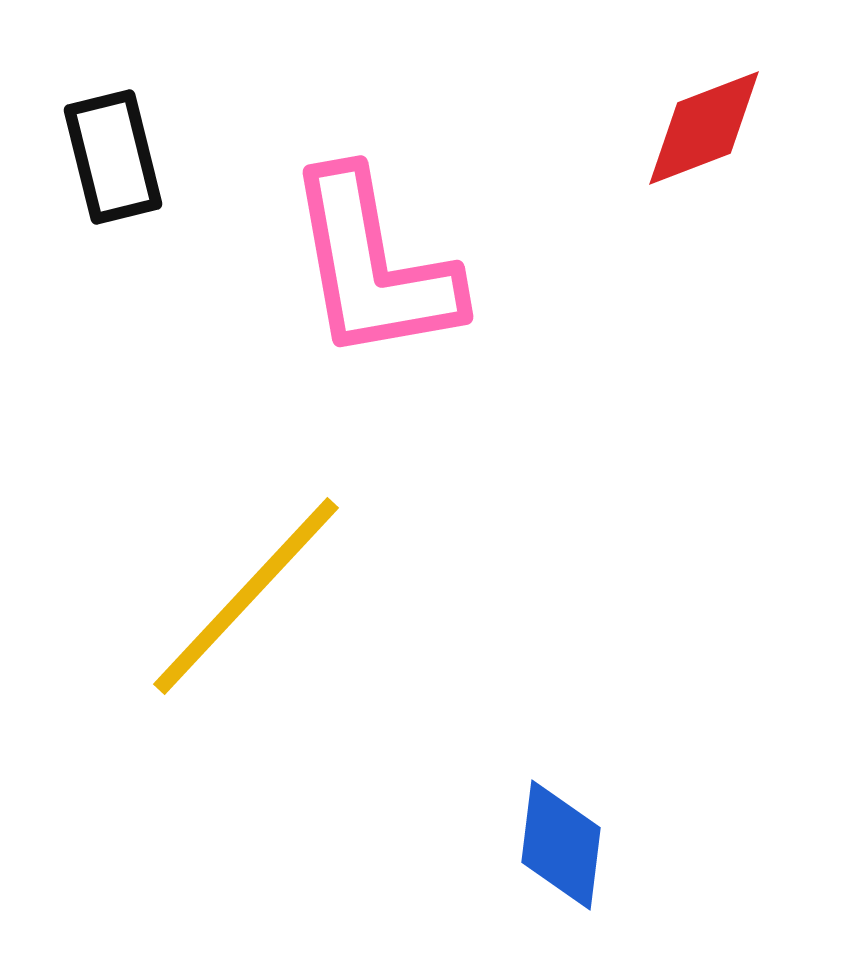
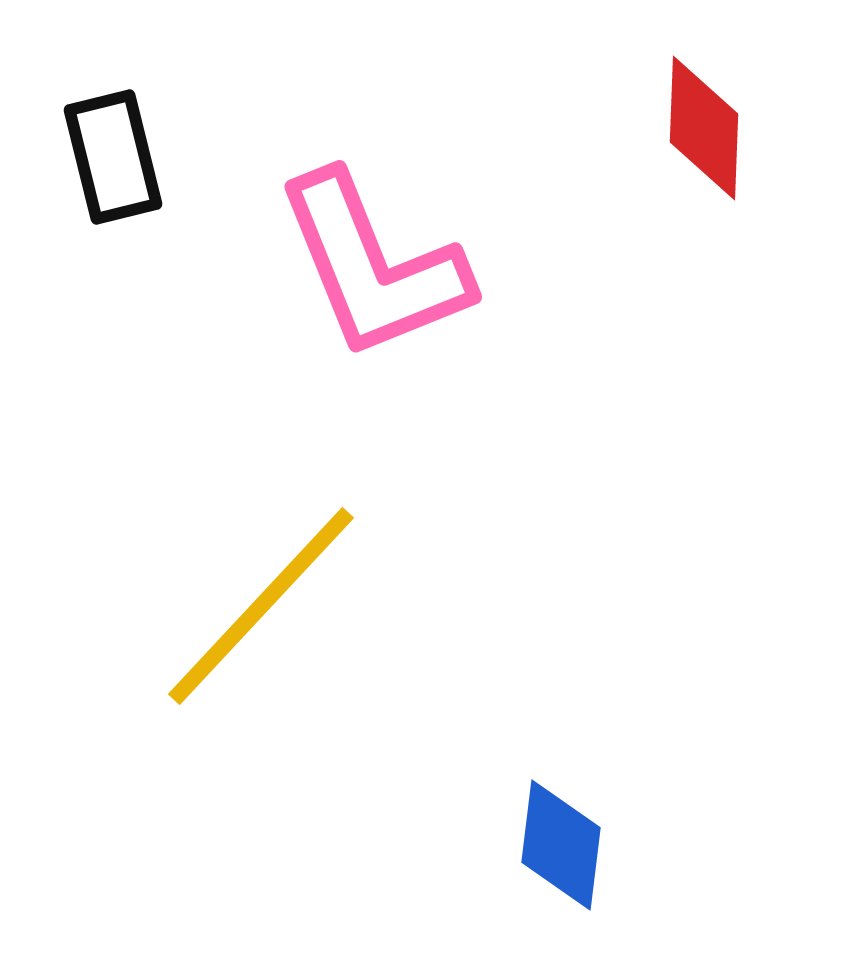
red diamond: rotated 67 degrees counterclockwise
pink L-shape: rotated 12 degrees counterclockwise
yellow line: moved 15 px right, 10 px down
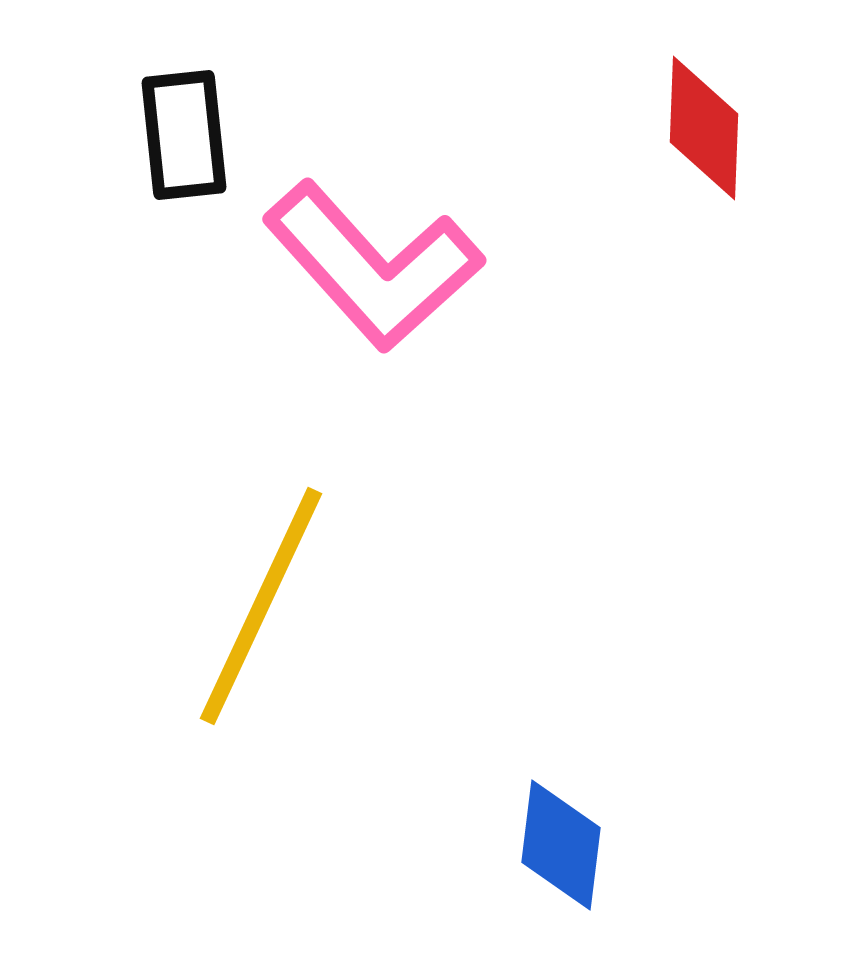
black rectangle: moved 71 px right, 22 px up; rotated 8 degrees clockwise
pink L-shape: rotated 20 degrees counterclockwise
yellow line: rotated 18 degrees counterclockwise
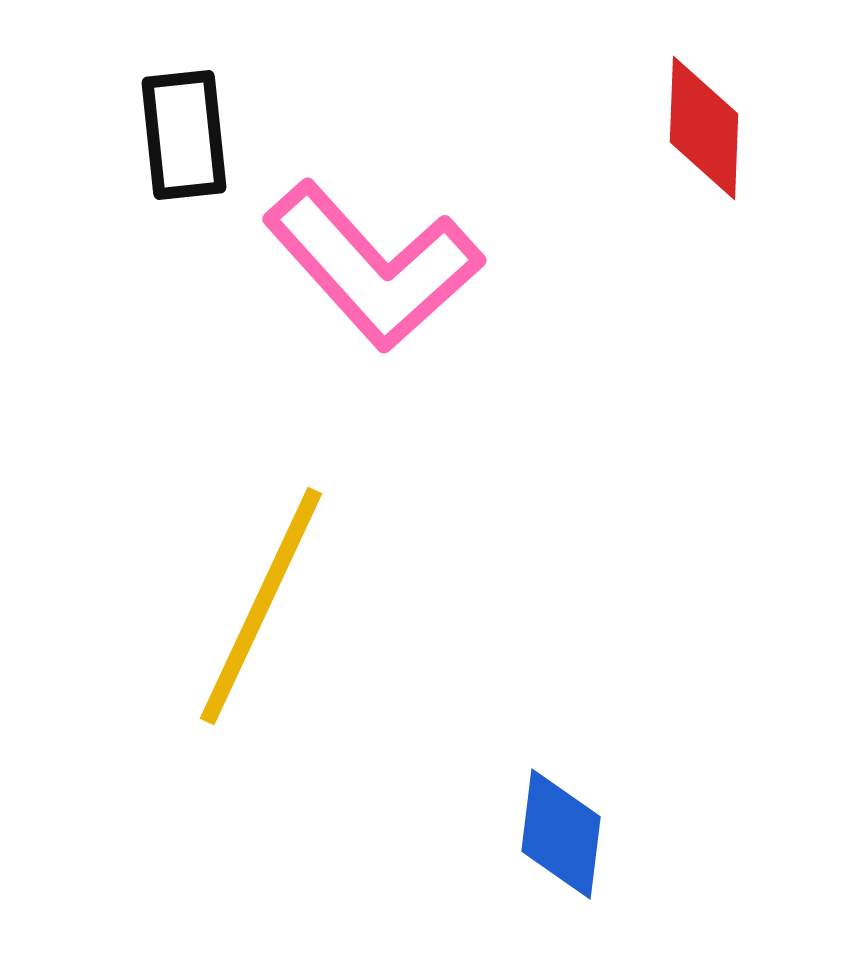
blue diamond: moved 11 px up
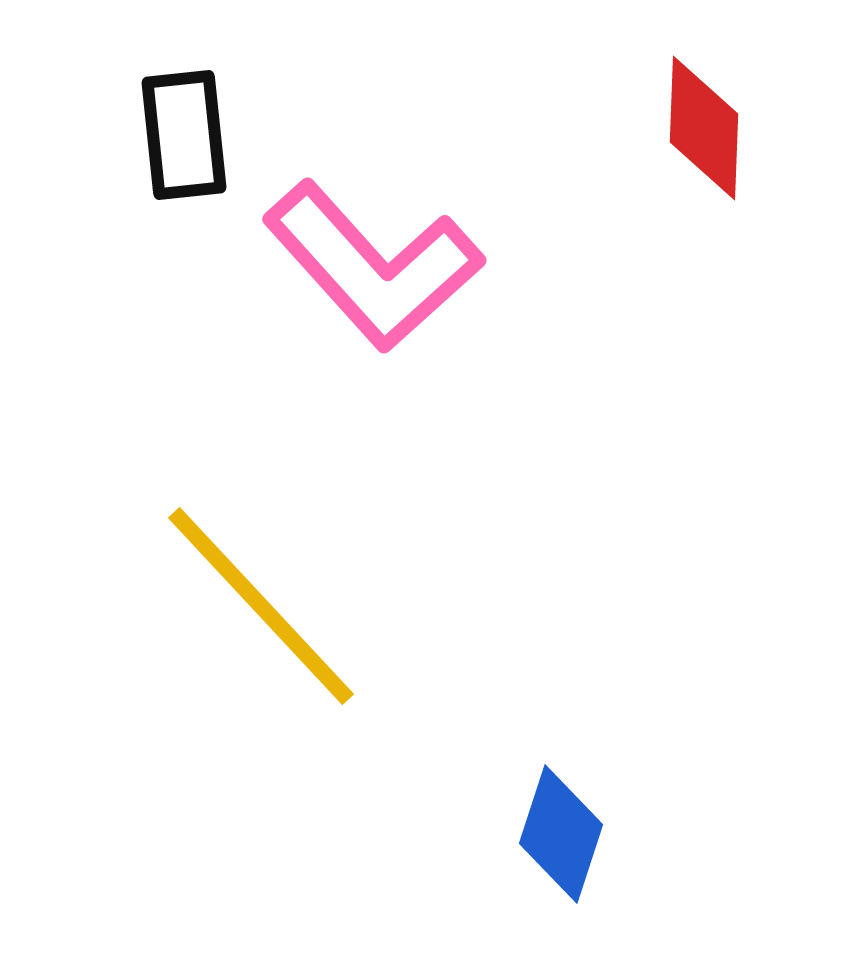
yellow line: rotated 68 degrees counterclockwise
blue diamond: rotated 11 degrees clockwise
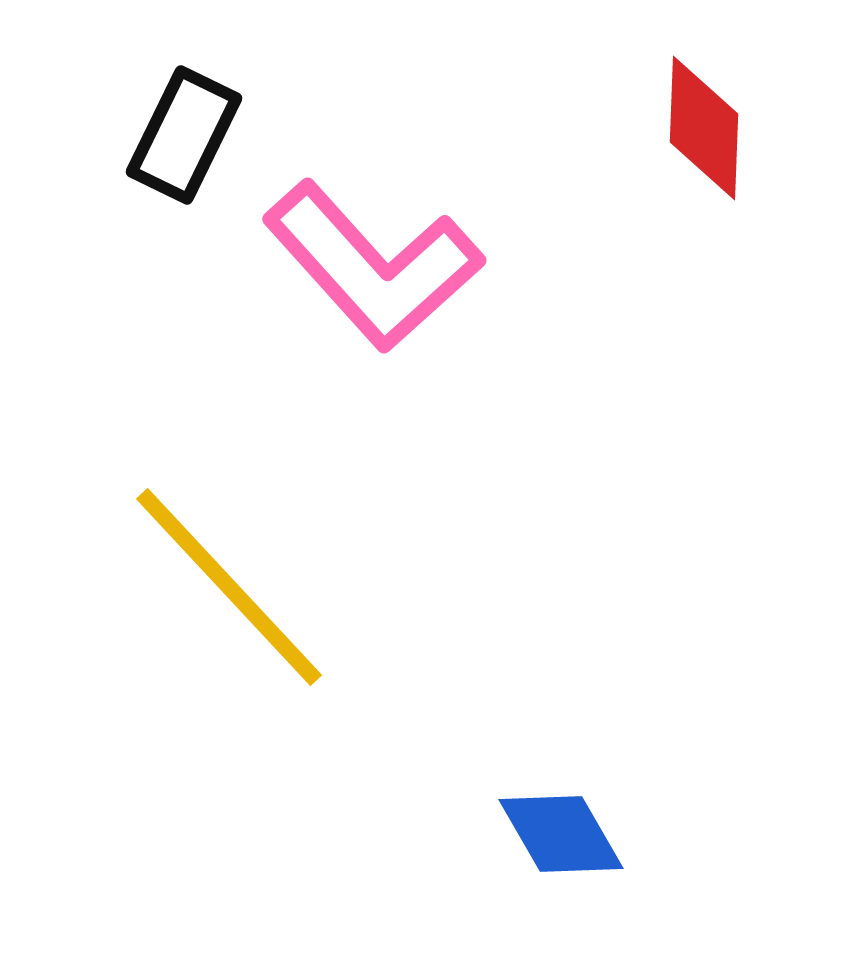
black rectangle: rotated 32 degrees clockwise
yellow line: moved 32 px left, 19 px up
blue diamond: rotated 48 degrees counterclockwise
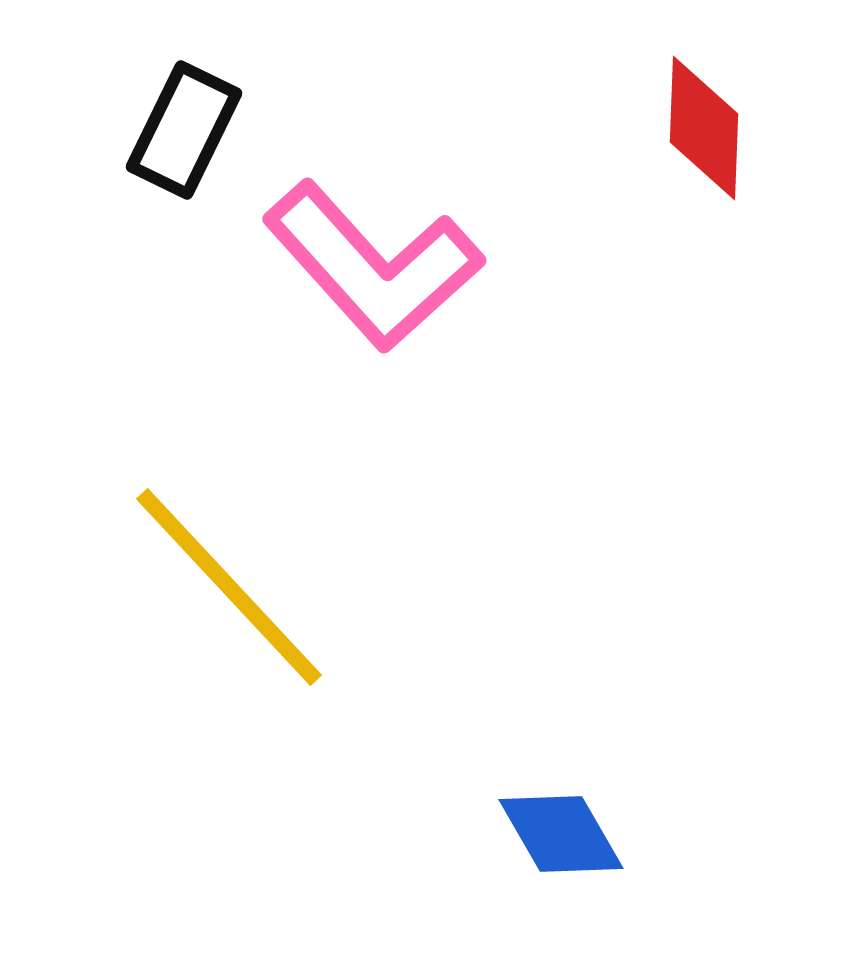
black rectangle: moved 5 px up
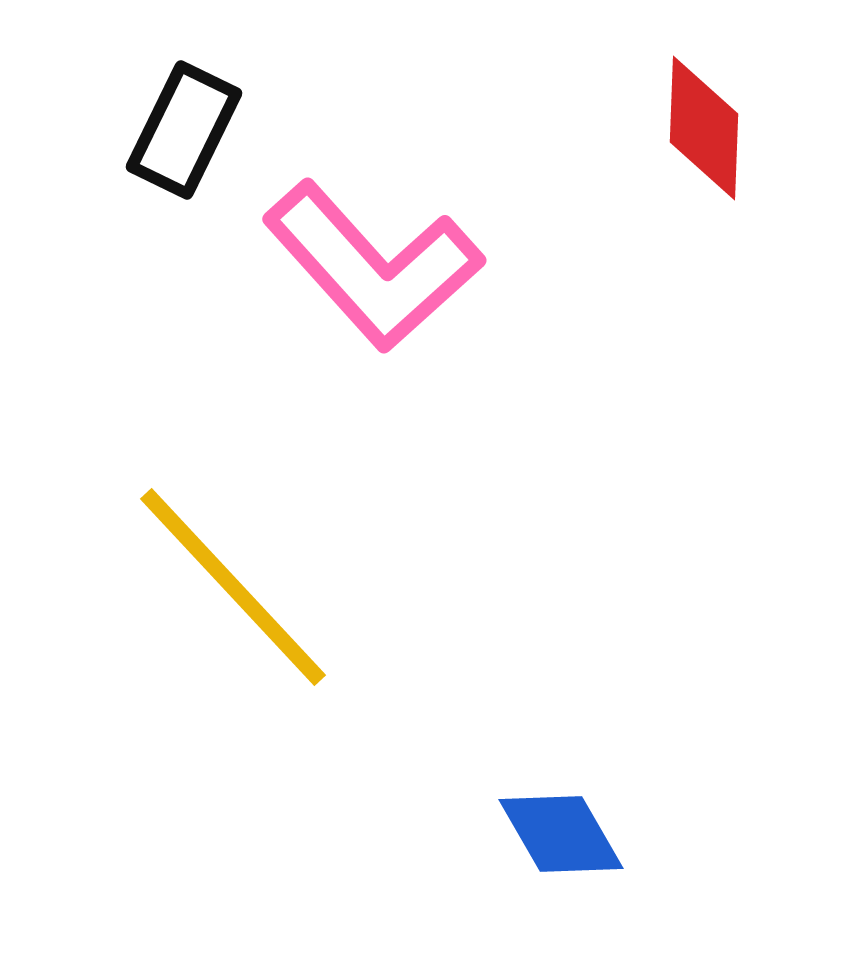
yellow line: moved 4 px right
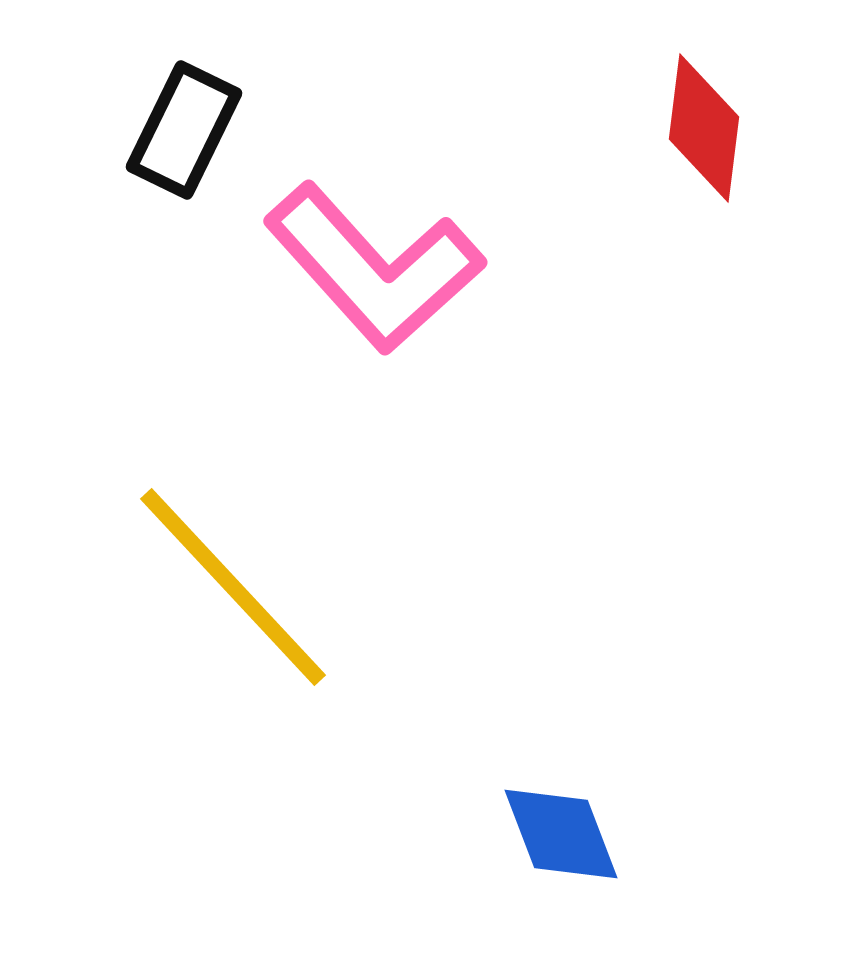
red diamond: rotated 5 degrees clockwise
pink L-shape: moved 1 px right, 2 px down
blue diamond: rotated 9 degrees clockwise
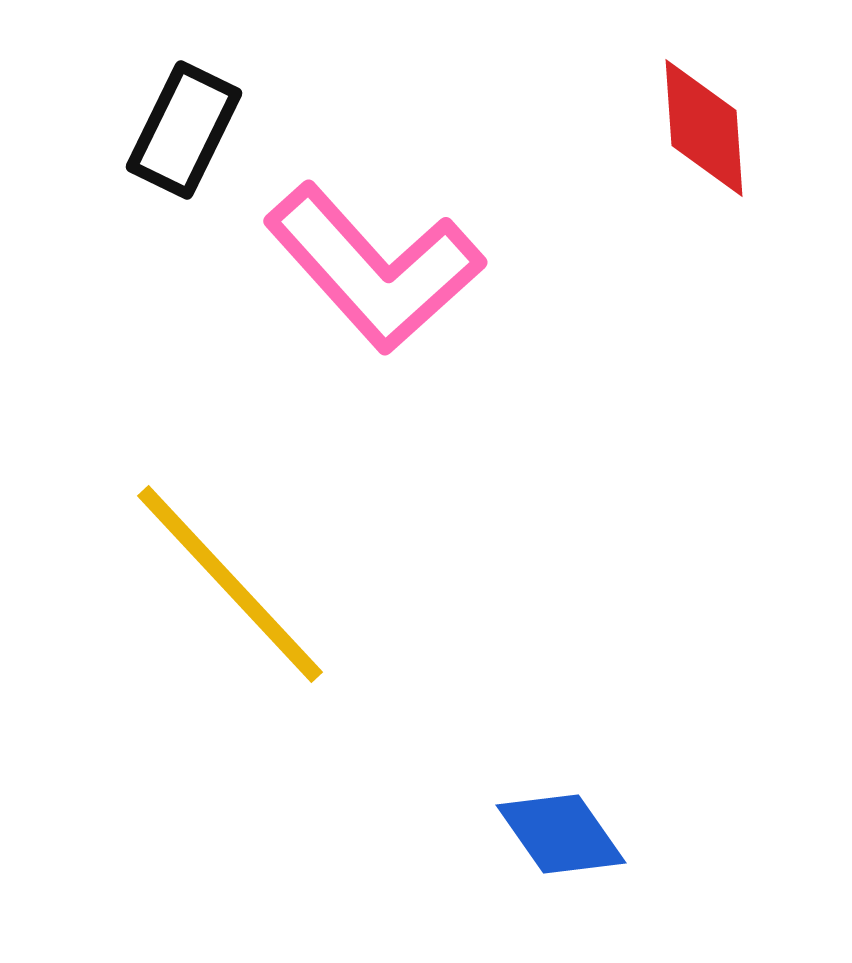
red diamond: rotated 11 degrees counterclockwise
yellow line: moved 3 px left, 3 px up
blue diamond: rotated 14 degrees counterclockwise
